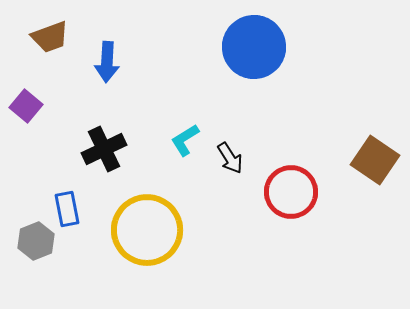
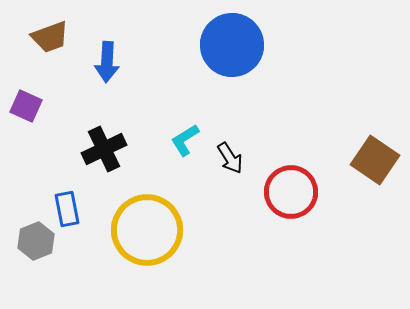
blue circle: moved 22 px left, 2 px up
purple square: rotated 16 degrees counterclockwise
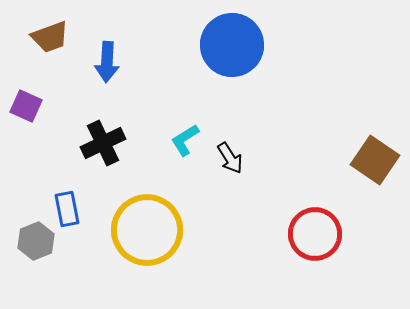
black cross: moved 1 px left, 6 px up
red circle: moved 24 px right, 42 px down
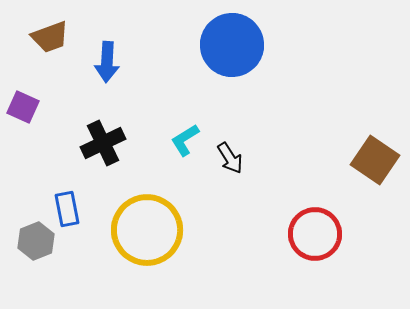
purple square: moved 3 px left, 1 px down
